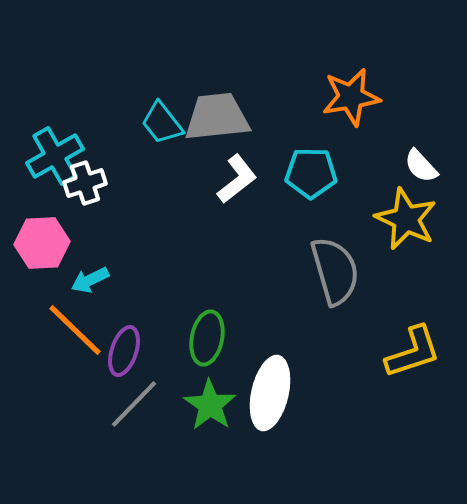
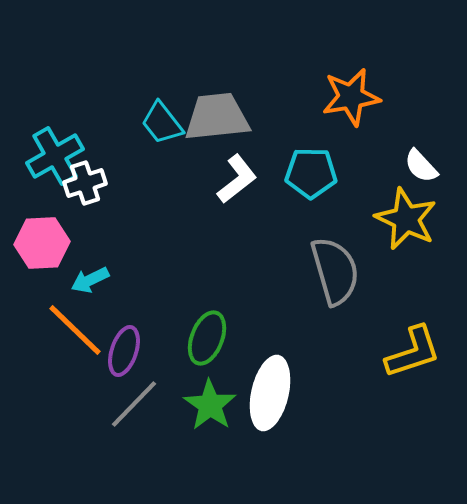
green ellipse: rotated 10 degrees clockwise
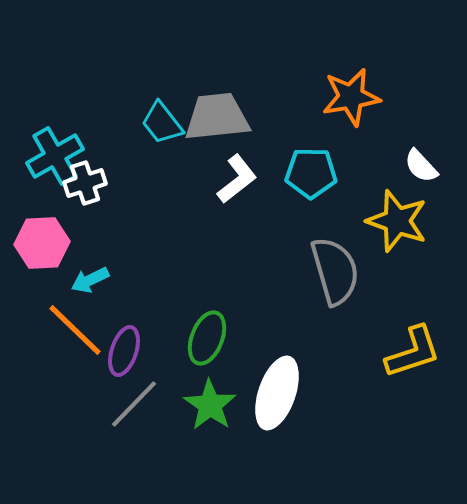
yellow star: moved 9 px left, 2 px down; rotated 6 degrees counterclockwise
white ellipse: moved 7 px right; rotated 6 degrees clockwise
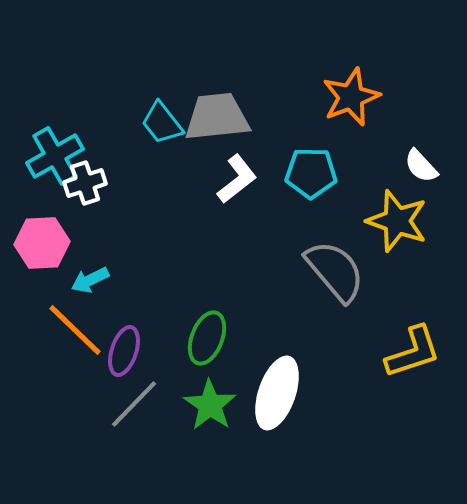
orange star: rotated 12 degrees counterclockwise
gray semicircle: rotated 24 degrees counterclockwise
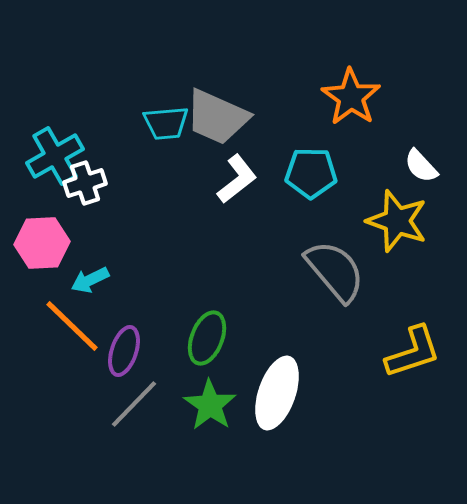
orange star: rotated 16 degrees counterclockwise
gray trapezoid: rotated 150 degrees counterclockwise
cyan trapezoid: moved 4 px right; rotated 57 degrees counterclockwise
orange line: moved 3 px left, 4 px up
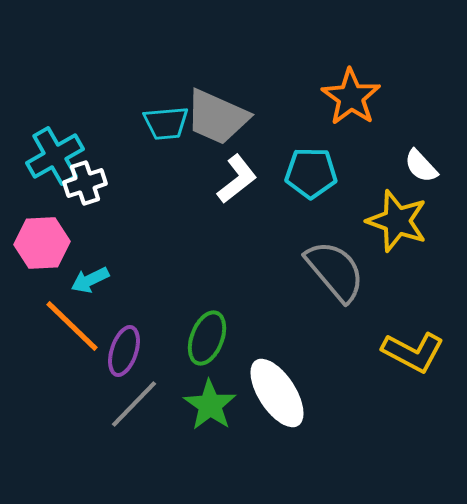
yellow L-shape: rotated 46 degrees clockwise
white ellipse: rotated 52 degrees counterclockwise
